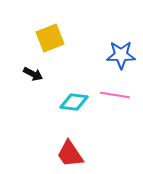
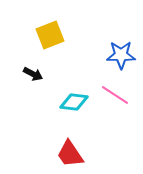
yellow square: moved 3 px up
pink line: rotated 24 degrees clockwise
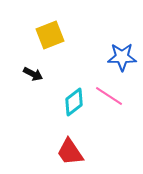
blue star: moved 1 px right, 2 px down
pink line: moved 6 px left, 1 px down
cyan diamond: rotated 44 degrees counterclockwise
red trapezoid: moved 2 px up
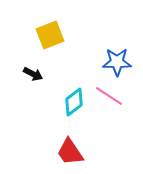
blue star: moved 5 px left, 5 px down
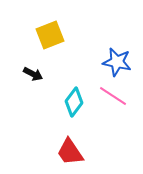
blue star: rotated 12 degrees clockwise
pink line: moved 4 px right
cyan diamond: rotated 16 degrees counterclockwise
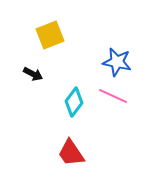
pink line: rotated 8 degrees counterclockwise
red trapezoid: moved 1 px right, 1 px down
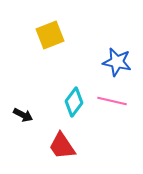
black arrow: moved 10 px left, 41 px down
pink line: moved 1 px left, 5 px down; rotated 12 degrees counterclockwise
red trapezoid: moved 9 px left, 7 px up
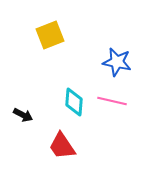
cyan diamond: rotated 32 degrees counterclockwise
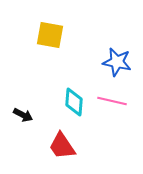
yellow square: rotated 32 degrees clockwise
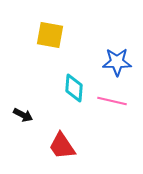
blue star: rotated 12 degrees counterclockwise
cyan diamond: moved 14 px up
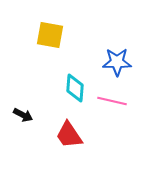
cyan diamond: moved 1 px right
red trapezoid: moved 7 px right, 11 px up
